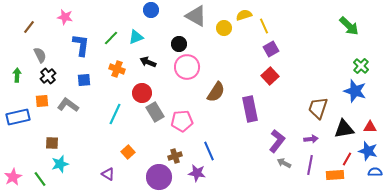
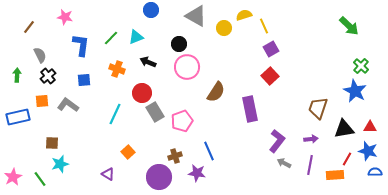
blue star at (355, 91): rotated 10 degrees clockwise
pink pentagon at (182, 121): rotated 15 degrees counterclockwise
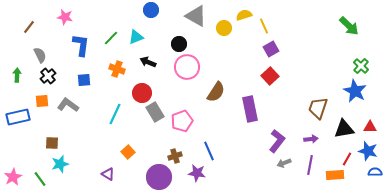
gray arrow at (284, 163): rotated 48 degrees counterclockwise
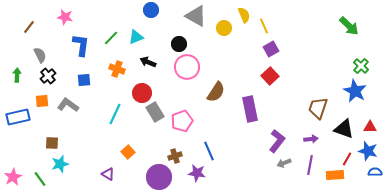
yellow semicircle at (244, 15): rotated 84 degrees clockwise
black triangle at (344, 129): rotated 30 degrees clockwise
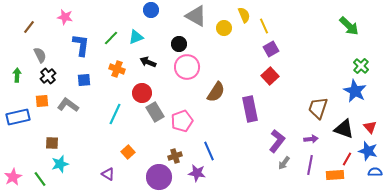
red triangle at (370, 127): rotated 48 degrees clockwise
gray arrow at (284, 163): rotated 32 degrees counterclockwise
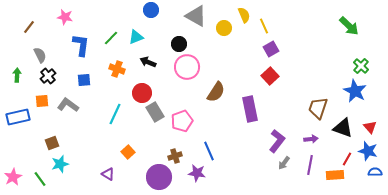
black triangle at (344, 129): moved 1 px left, 1 px up
brown square at (52, 143): rotated 24 degrees counterclockwise
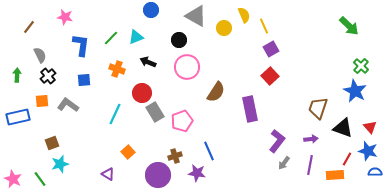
black circle at (179, 44): moved 4 px up
pink star at (13, 177): moved 2 px down; rotated 18 degrees counterclockwise
purple circle at (159, 177): moved 1 px left, 2 px up
